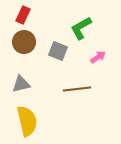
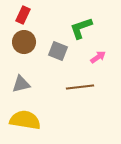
green L-shape: rotated 10 degrees clockwise
brown line: moved 3 px right, 2 px up
yellow semicircle: moved 2 px left, 1 px up; rotated 68 degrees counterclockwise
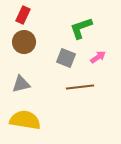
gray square: moved 8 px right, 7 px down
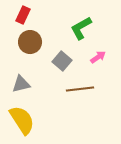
green L-shape: rotated 10 degrees counterclockwise
brown circle: moved 6 px right
gray square: moved 4 px left, 3 px down; rotated 18 degrees clockwise
brown line: moved 2 px down
yellow semicircle: moved 3 px left; rotated 48 degrees clockwise
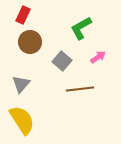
gray triangle: rotated 36 degrees counterclockwise
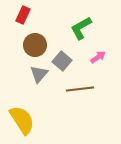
brown circle: moved 5 px right, 3 px down
gray triangle: moved 18 px right, 10 px up
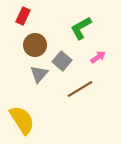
red rectangle: moved 1 px down
brown line: rotated 24 degrees counterclockwise
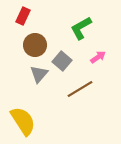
yellow semicircle: moved 1 px right, 1 px down
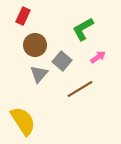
green L-shape: moved 2 px right, 1 px down
